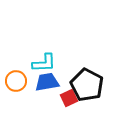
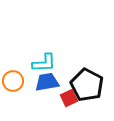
orange circle: moved 3 px left
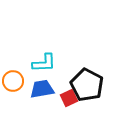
blue trapezoid: moved 5 px left, 7 px down
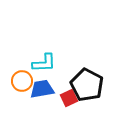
orange circle: moved 9 px right
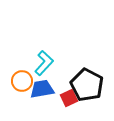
cyan L-shape: rotated 45 degrees counterclockwise
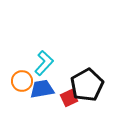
black pentagon: rotated 16 degrees clockwise
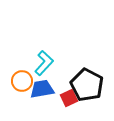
black pentagon: rotated 16 degrees counterclockwise
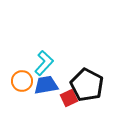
blue trapezoid: moved 4 px right, 4 px up
